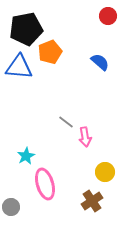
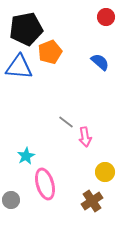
red circle: moved 2 px left, 1 px down
gray circle: moved 7 px up
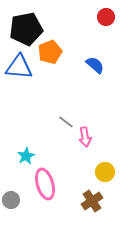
blue semicircle: moved 5 px left, 3 px down
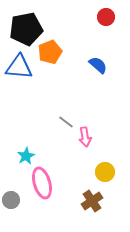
blue semicircle: moved 3 px right
pink ellipse: moved 3 px left, 1 px up
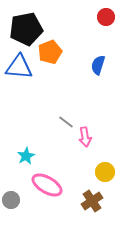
blue semicircle: rotated 114 degrees counterclockwise
pink ellipse: moved 5 px right, 2 px down; rotated 44 degrees counterclockwise
